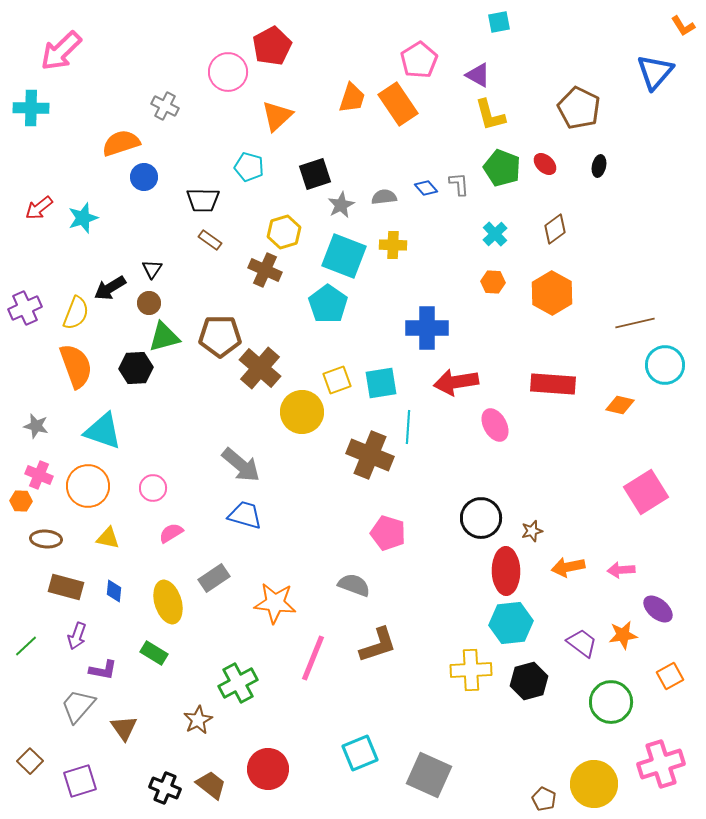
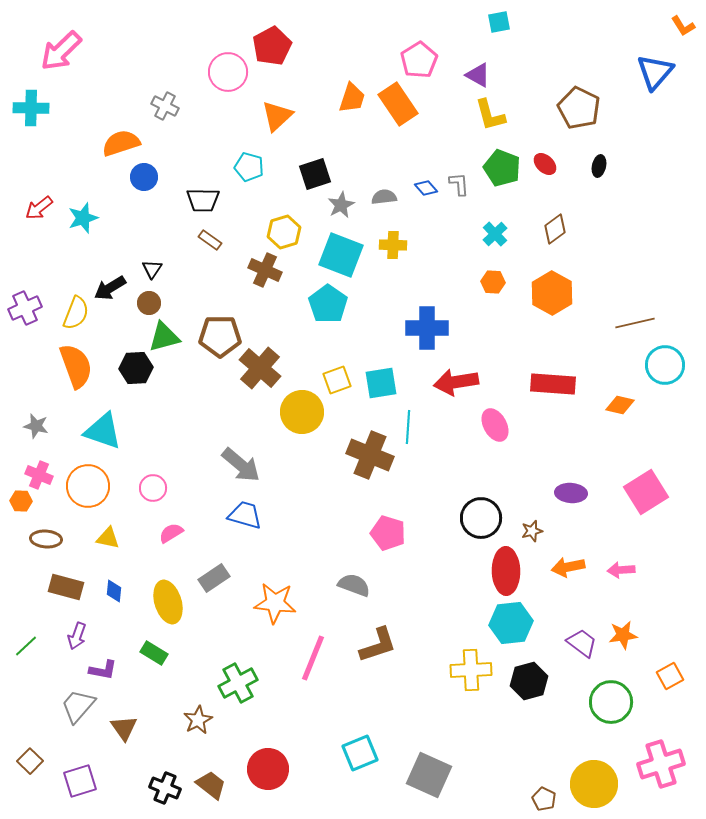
cyan square at (344, 256): moved 3 px left, 1 px up
purple ellipse at (658, 609): moved 87 px left, 116 px up; rotated 36 degrees counterclockwise
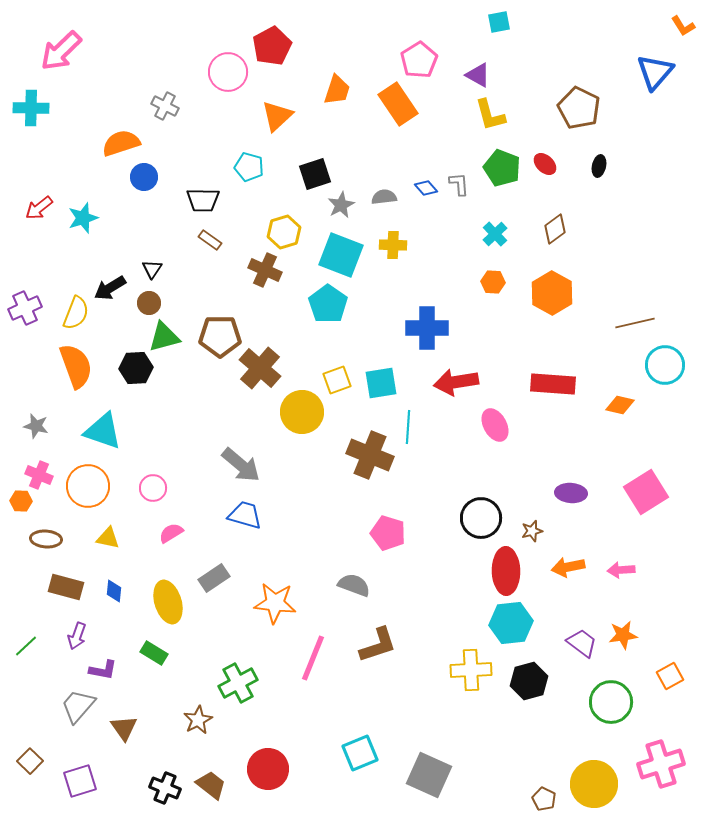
orange trapezoid at (352, 98): moved 15 px left, 8 px up
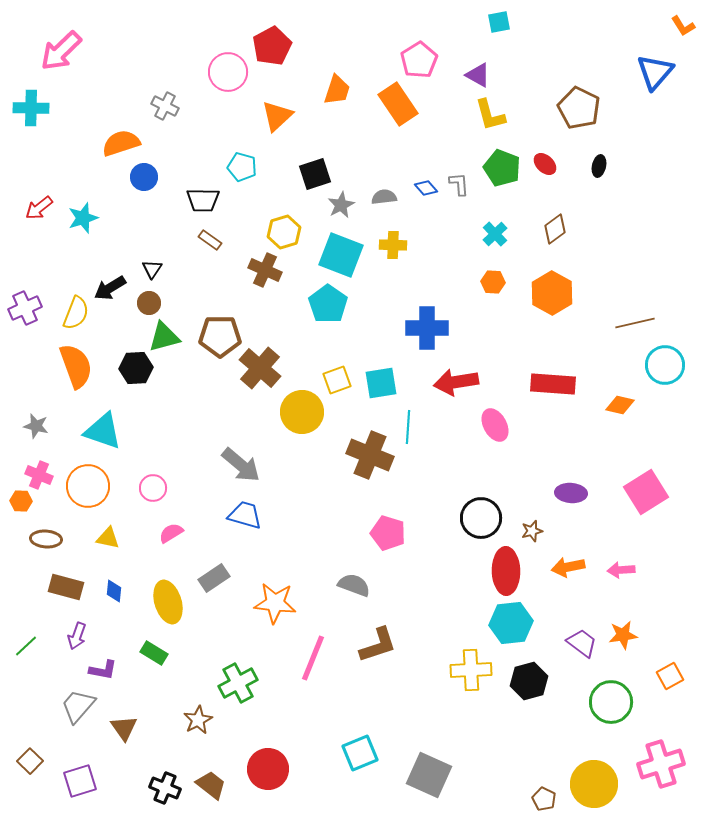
cyan pentagon at (249, 167): moved 7 px left
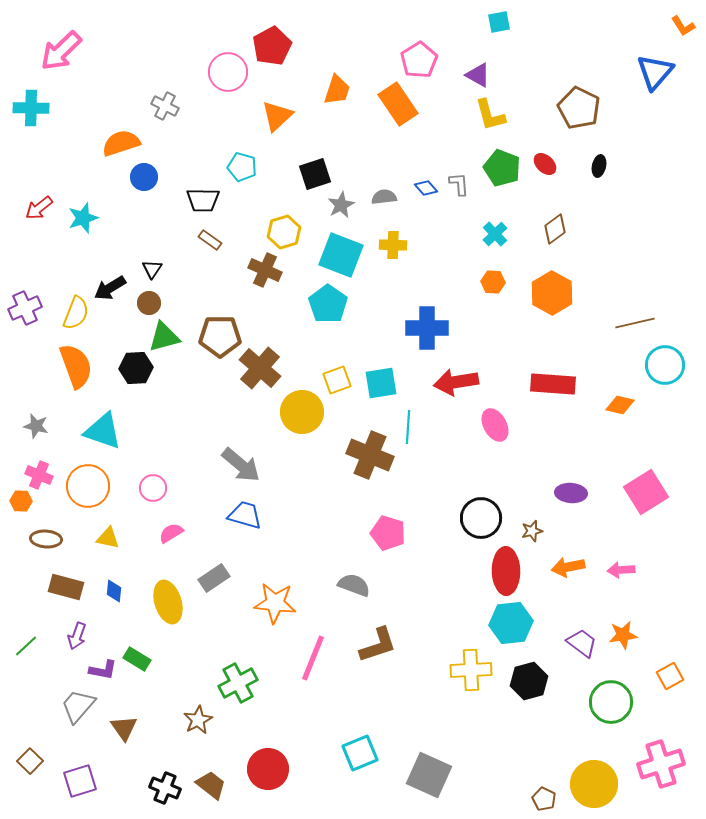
green rectangle at (154, 653): moved 17 px left, 6 px down
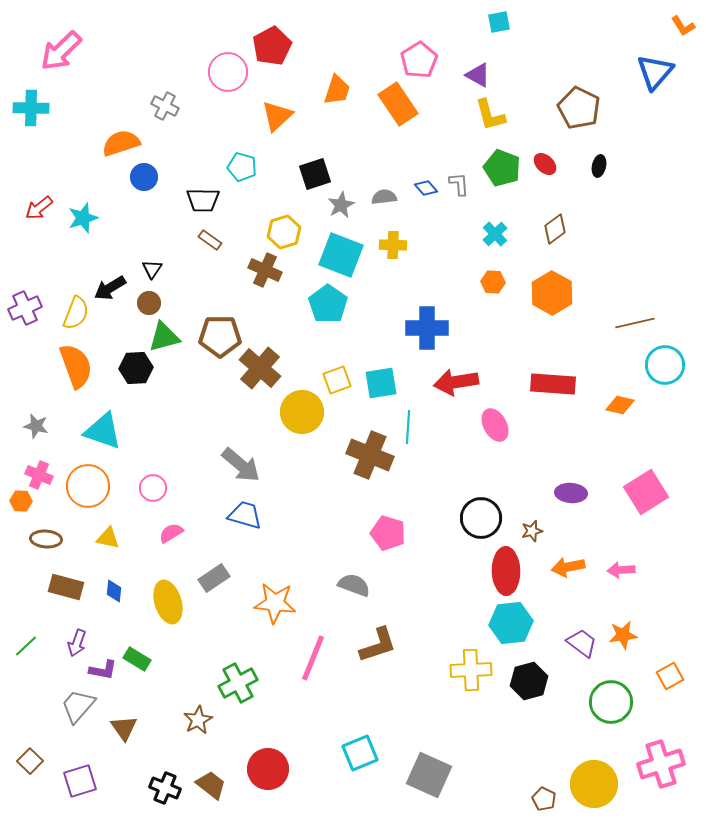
purple arrow at (77, 636): moved 7 px down
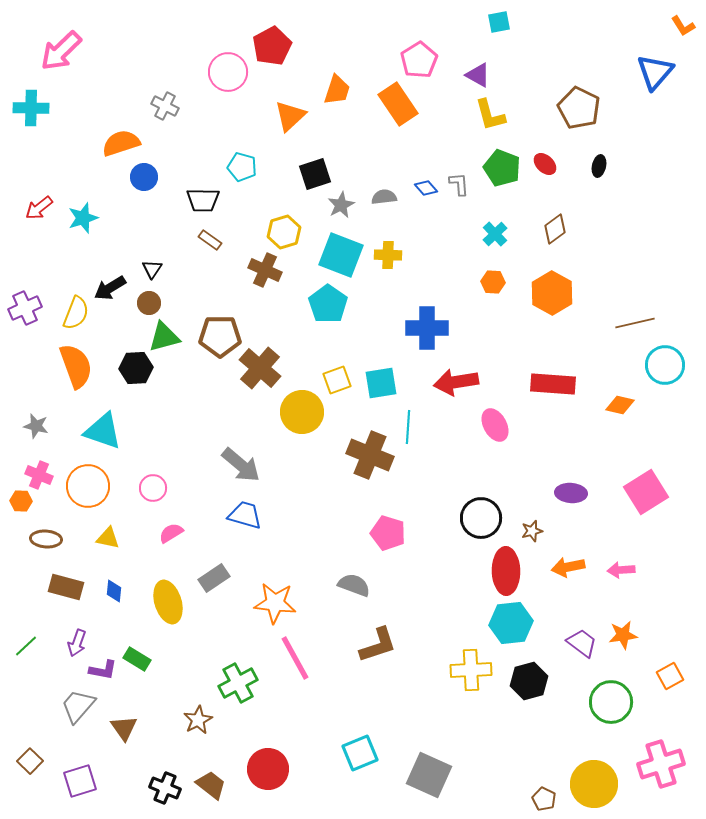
orange triangle at (277, 116): moved 13 px right
yellow cross at (393, 245): moved 5 px left, 10 px down
pink line at (313, 658): moved 18 px left; rotated 51 degrees counterclockwise
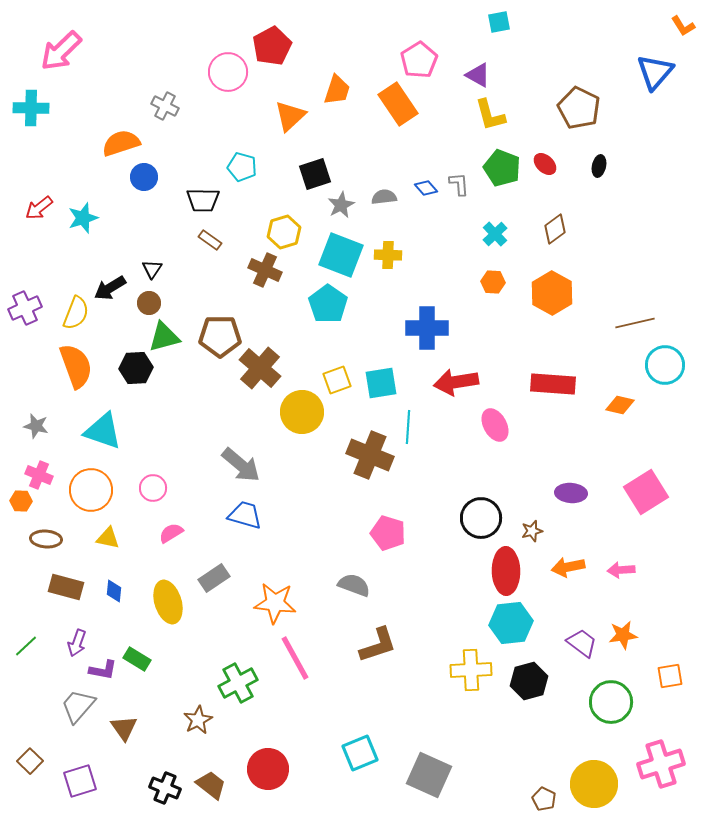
orange circle at (88, 486): moved 3 px right, 4 px down
orange square at (670, 676): rotated 20 degrees clockwise
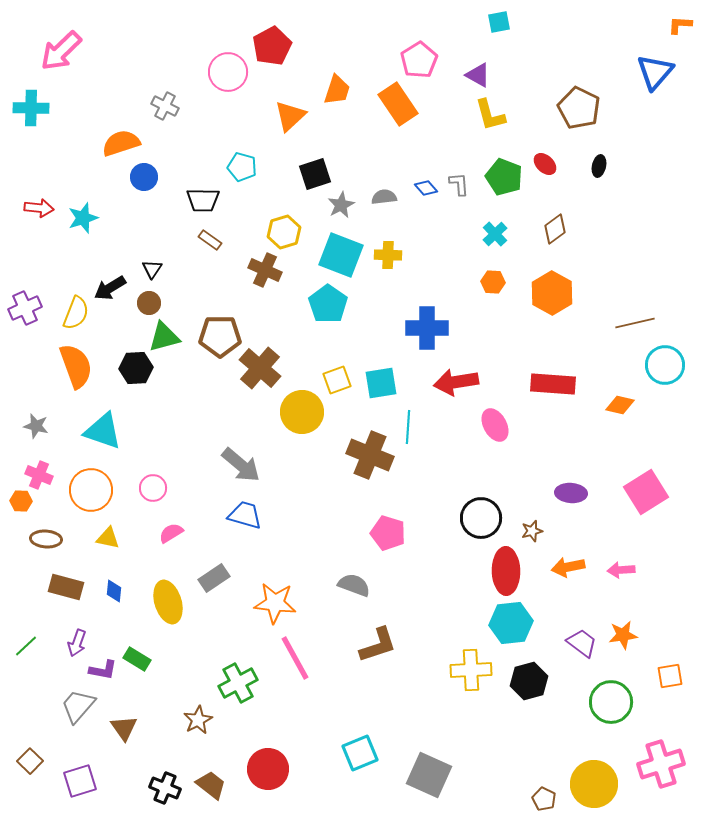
orange L-shape at (683, 26): moved 3 px left, 1 px up; rotated 125 degrees clockwise
green pentagon at (502, 168): moved 2 px right, 9 px down
red arrow at (39, 208): rotated 136 degrees counterclockwise
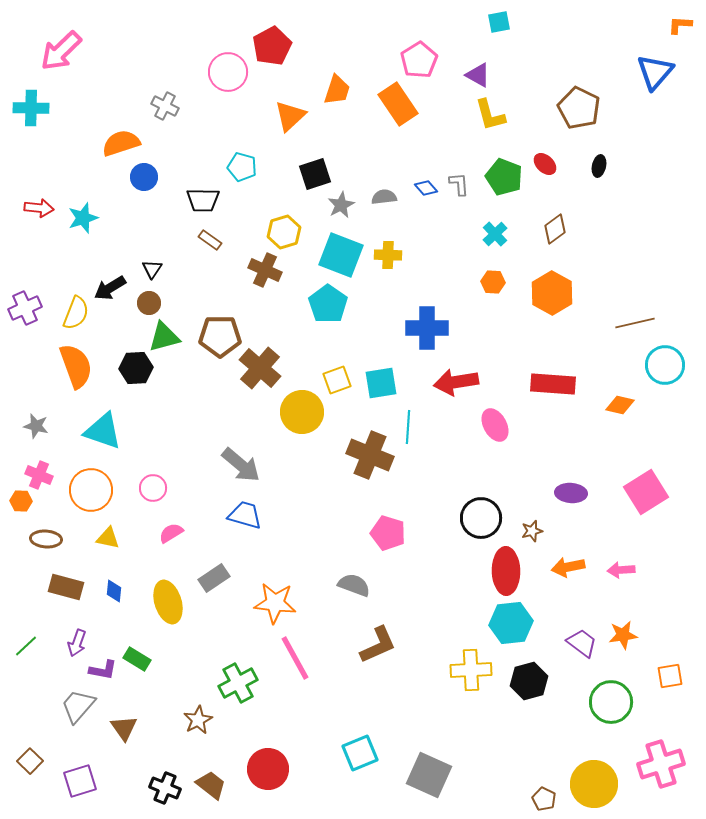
brown L-shape at (378, 645): rotated 6 degrees counterclockwise
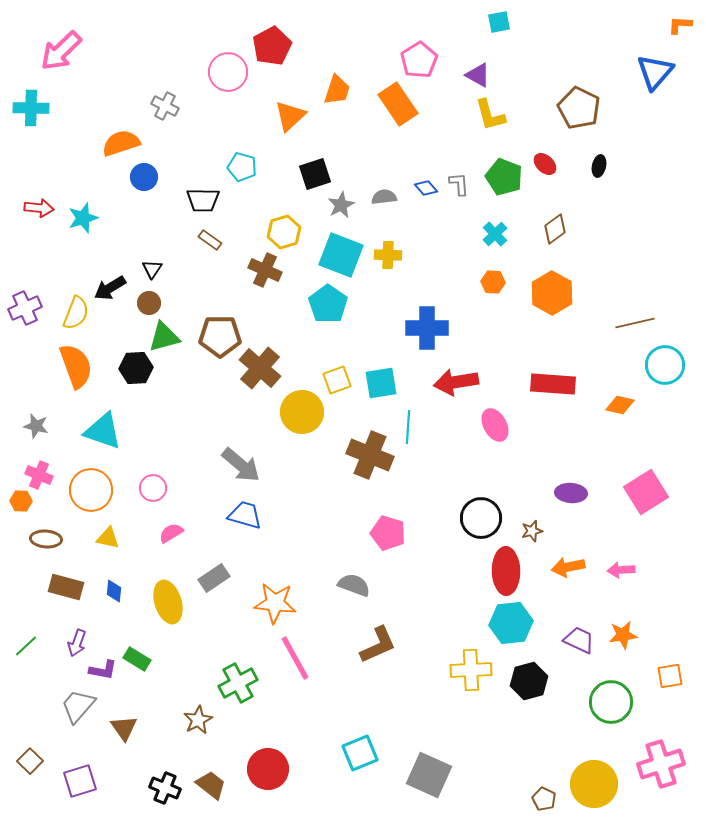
purple trapezoid at (582, 643): moved 3 px left, 3 px up; rotated 12 degrees counterclockwise
